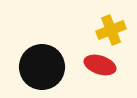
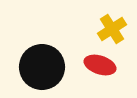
yellow cross: moved 1 px right, 1 px up; rotated 12 degrees counterclockwise
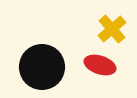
yellow cross: rotated 8 degrees counterclockwise
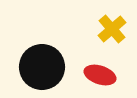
red ellipse: moved 10 px down
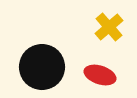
yellow cross: moved 3 px left, 2 px up
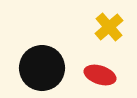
black circle: moved 1 px down
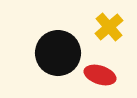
black circle: moved 16 px right, 15 px up
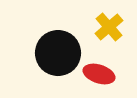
red ellipse: moved 1 px left, 1 px up
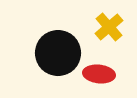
red ellipse: rotated 12 degrees counterclockwise
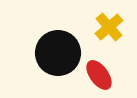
red ellipse: moved 1 px down; rotated 48 degrees clockwise
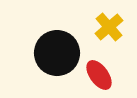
black circle: moved 1 px left
